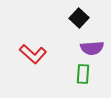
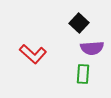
black square: moved 5 px down
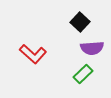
black square: moved 1 px right, 1 px up
green rectangle: rotated 42 degrees clockwise
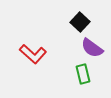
purple semicircle: rotated 40 degrees clockwise
green rectangle: rotated 60 degrees counterclockwise
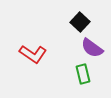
red L-shape: rotated 8 degrees counterclockwise
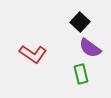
purple semicircle: moved 2 px left
green rectangle: moved 2 px left
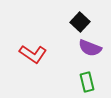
purple semicircle: rotated 15 degrees counterclockwise
green rectangle: moved 6 px right, 8 px down
